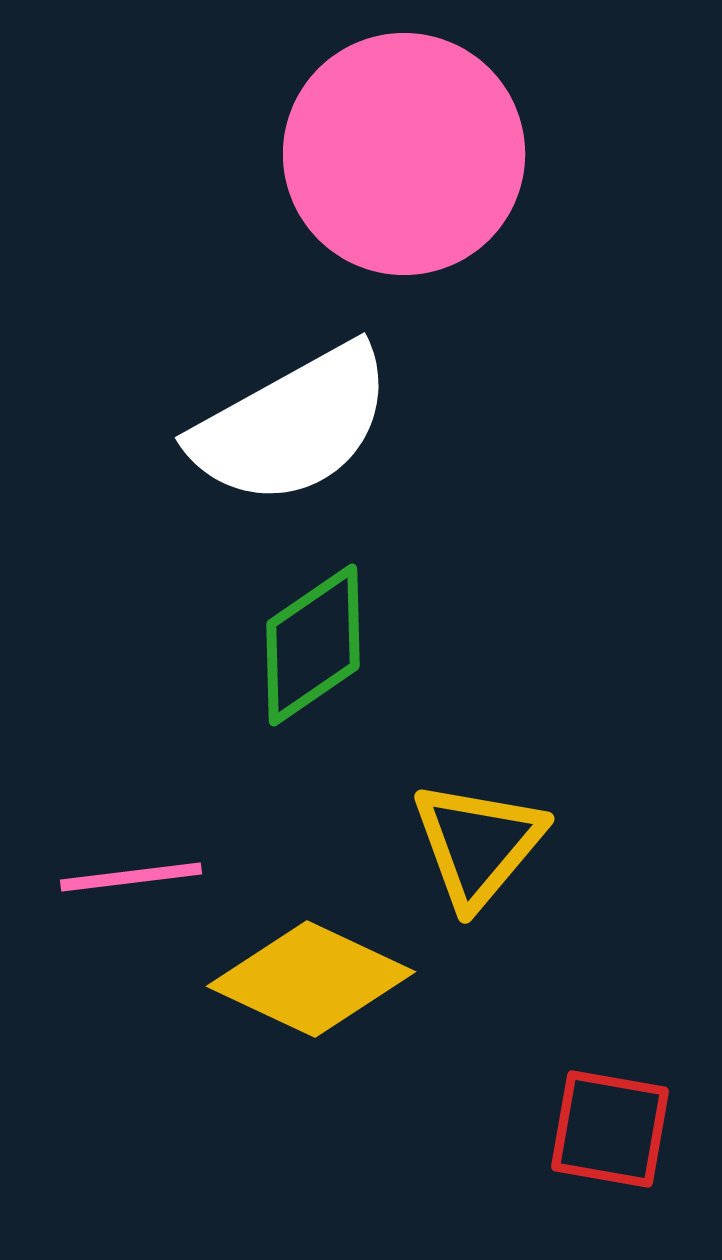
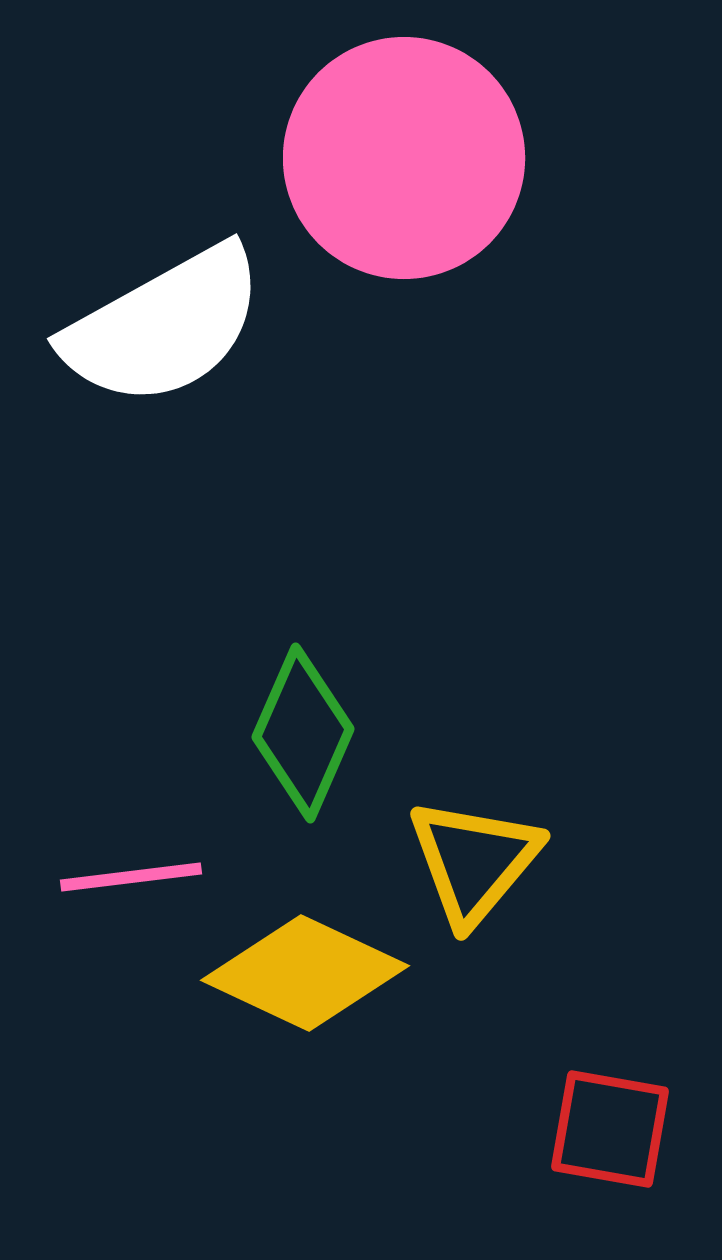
pink circle: moved 4 px down
white semicircle: moved 128 px left, 99 px up
green diamond: moved 10 px left, 88 px down; rotated 32 degrees counterclockwise
yellow triangle: moved 4 px left, 17 px down
yellow diamond: moved 6 px left, 6 px up
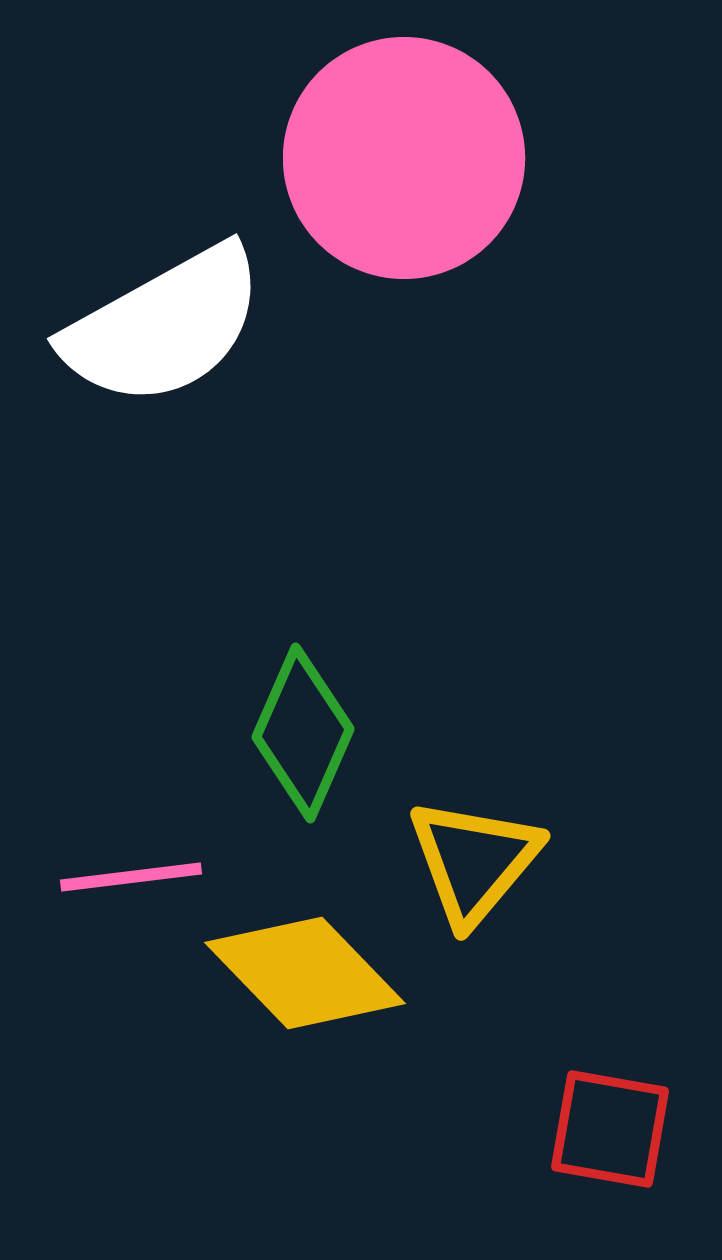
yellow diamond: rotated 21 degrees clockwise
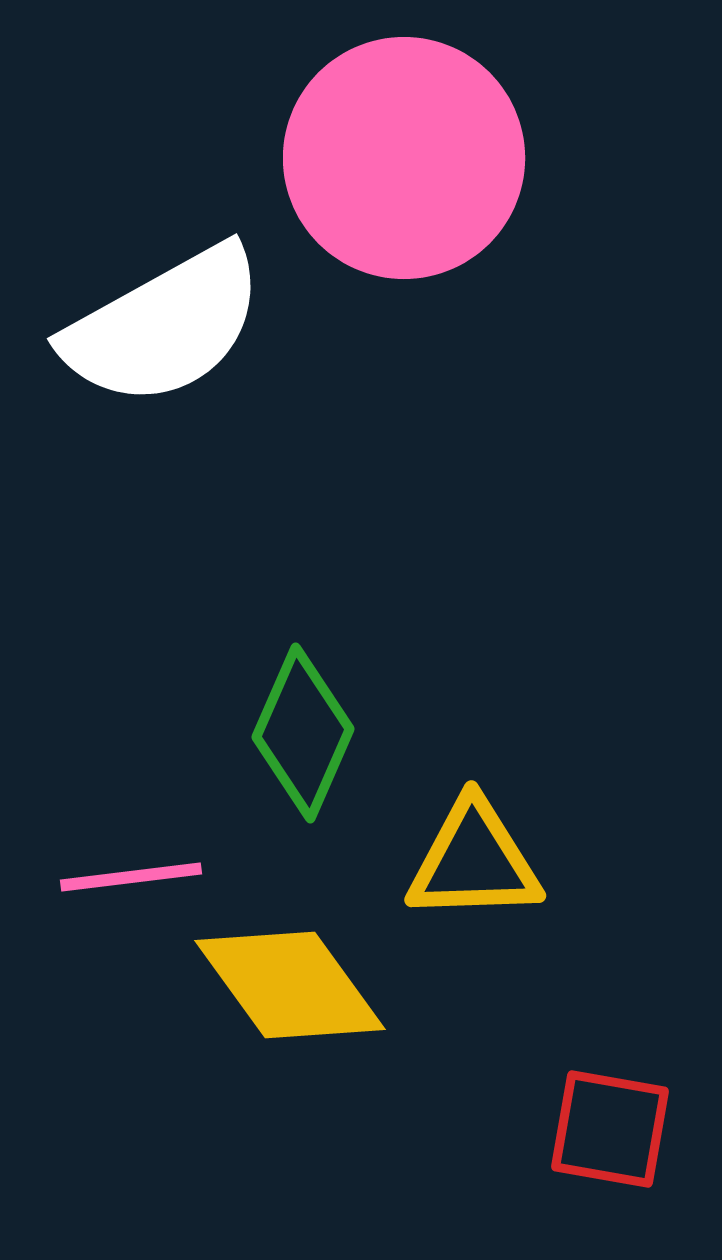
yellow triangle: rotated 48 degrees clockwise
yellow diamond: moved 15 px left, 12 px down; rotated 8 degrees clockwise
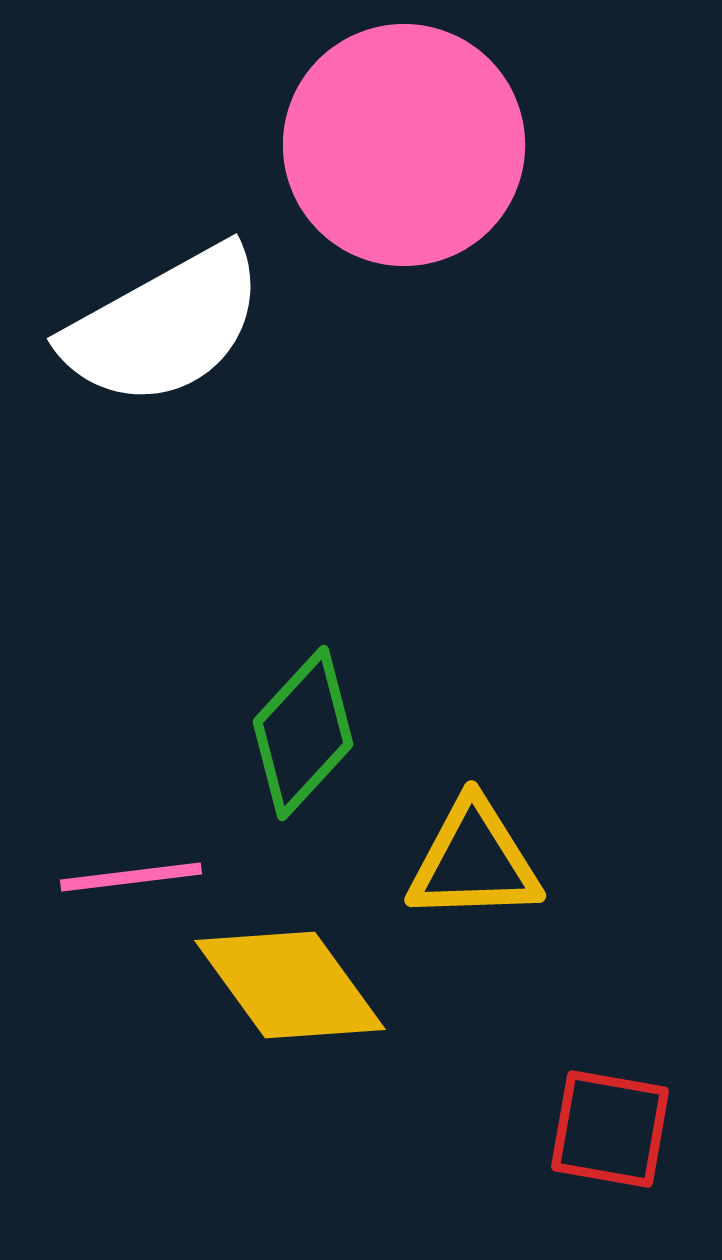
pink circle: moved 13 px up
green diamond: rotated 19 degrees clockwise
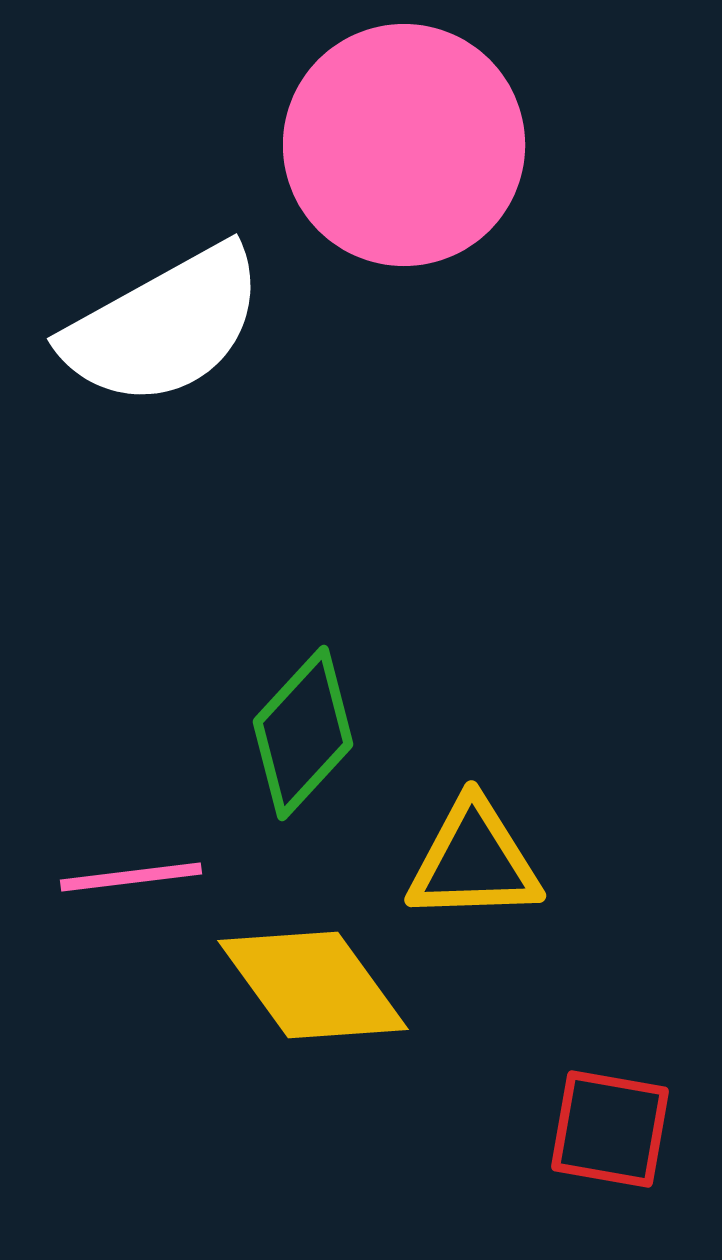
yellow diamond: moved 23 px right
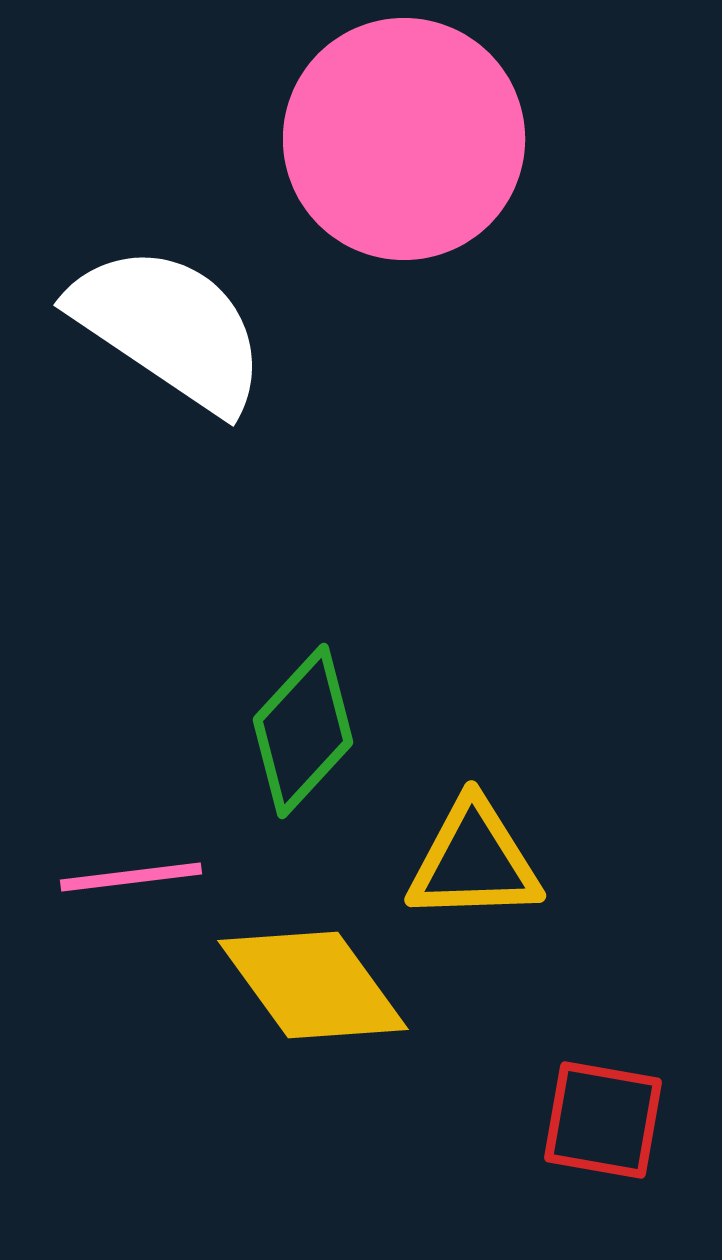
pink circle: moved 6 px up
white semicircle: moved 5 px right, 2 px down; rotated 117 degrees counterclockwise
green diamond: moved 2 px up
red square: moved 7 px left, 9 px up
